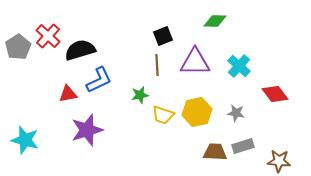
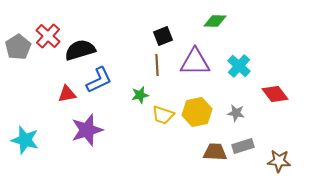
red triangle: moved 1 px left
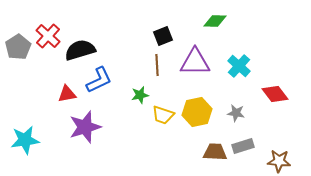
purple star: moved 2 px left, 3 px up
cyan star: rotated 24 degrees counterclockwise
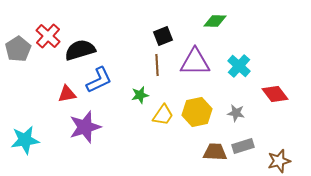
gray pentagon: moved 2 px down
yellow trapezoid: rotated 75 degrees counterclockwise
brown star: rotated 20 degrees counterclockwise
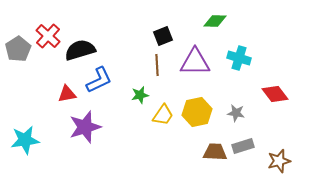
cyan cross: moved 8 px up; rotated 25 degrees counterclockwise
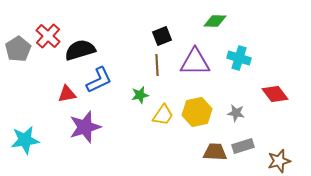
black square: moved 1 px left
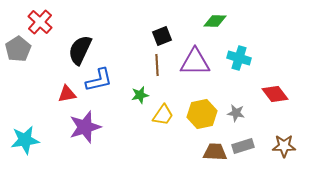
red cross: moved 8 px left, 14 px up
black semicircle: rotated 48 degrees counterclockwise
blue L-shape: rotated 12 degrees clockwise
yellow hexagon: moved 5 px right, 2 px down
brown star: moved 5 px right, 15 px up; rotated 15 degrees clockwise
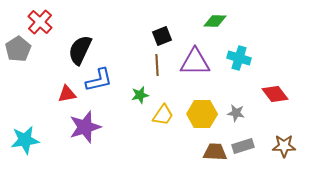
yellow hexagon: rotated 12 degrees clockwise
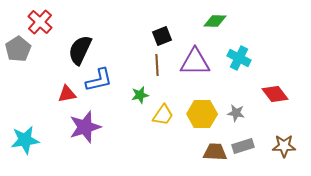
cyan cross: rotated 10 degrees clockwise
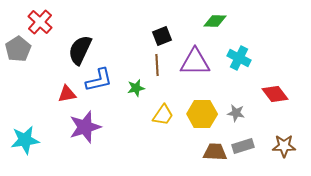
green star: moved 4 px left, 7 px up
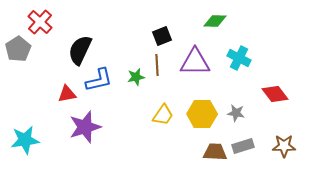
green star: moved 11 px up
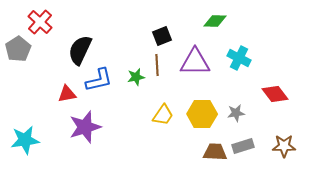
gray star: rotated 18 degrees counterclockwise
